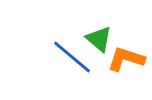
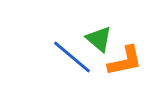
orange L-shape: moved 1 px left, 2 px down; rotated 150 degrees clockwise
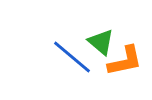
green triangle: moved 2 px right, 3 px down
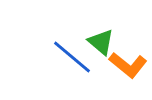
orange L-shape: moved 3 px right, 4 px down; rotated 51 degrees clockwise
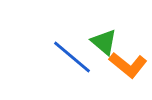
green triangle: moved 3 px right
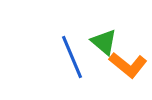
blue line: rotated 27 degrees clockwise
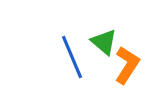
orange L-shape: moved 1 px left; rotated 96 degrees counterclockwise
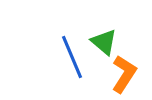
orange L-shape: moved 3 px left, 9 px down
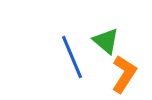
green triangle: moved 2 px right, 1 px up
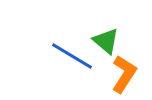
blue line: moved 1 px up; rotated 36 degrees counterclockwise
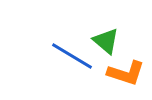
orange L-shape: moved 2 px right, 1 px up; rotated 75 degrees clockwise
